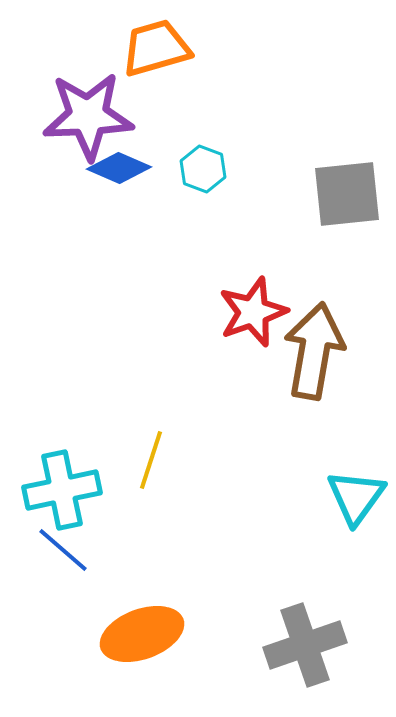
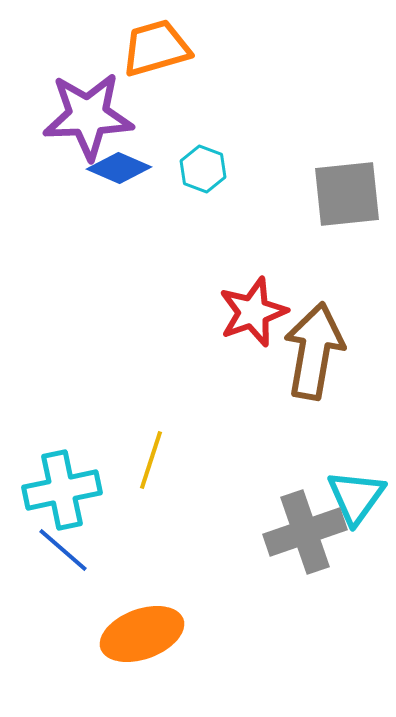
gray cross: moved 113 px up
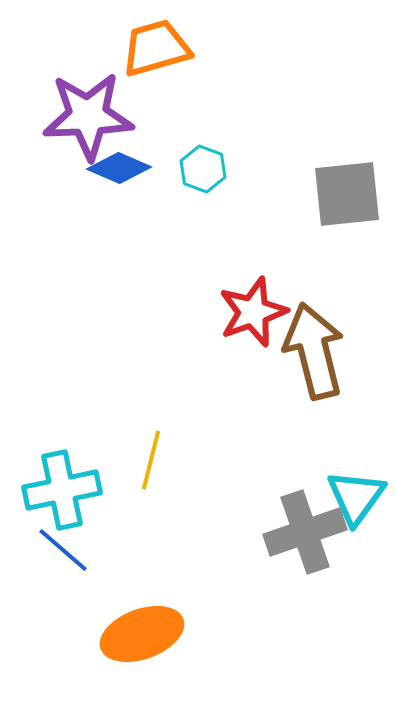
brown arrow: rotated 24 degrees counterclockwise
yellow line: rotated 4 degrees counterclockwise
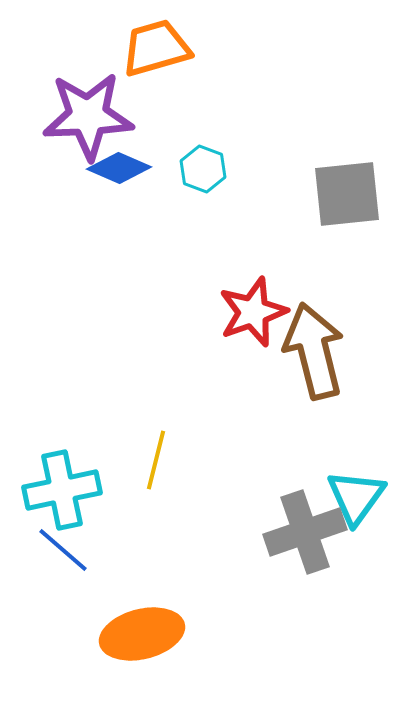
yellow line: moved 5 px right
orange ellipse: rotated 6 degrees clockwise
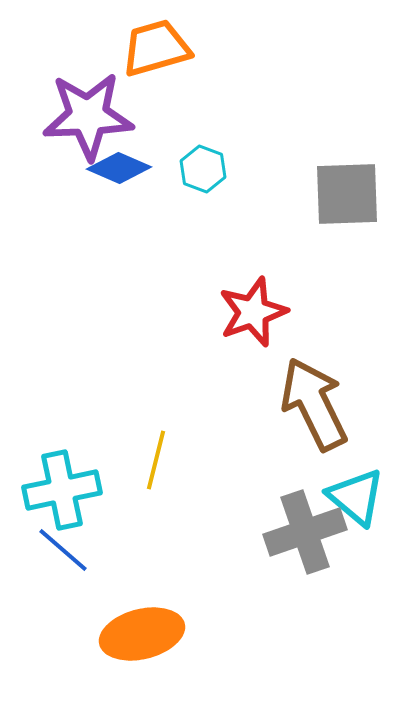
gray square: rotated 4 degrees clockwise
brown arrow: moved 53 px down; rotated 12 degrees counterclockwise
cyan triangle: rotated 26 degrees counterclockwise
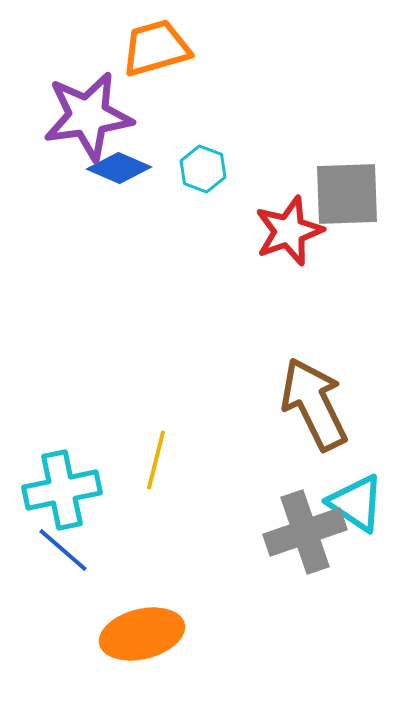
purple star: rotated 6 degrees counterclockwise
red star: moved 36 px right, 81 px up
cyan triangle: moved 6 px down; rotated 6 degrees counterclockwise
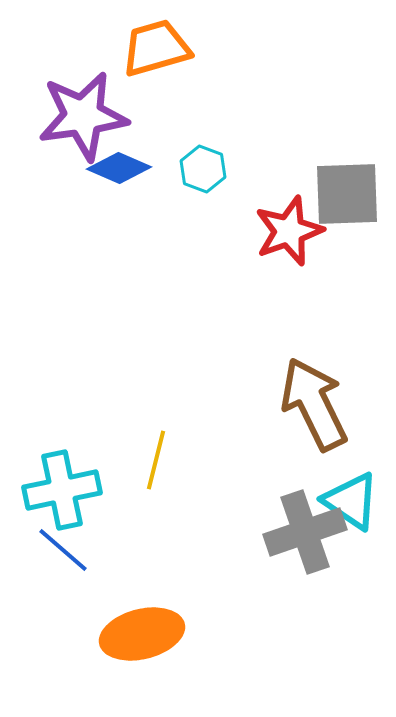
purple star: moved 5 px left
cyan triangle: moved 5 px left, 2 px up
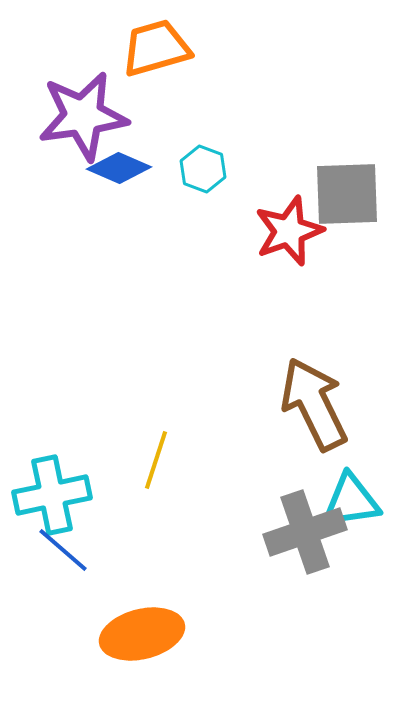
yellow line: rotated 4 degrees clockwise
cyan cross: moved 10 px left, 5 px down
cyan triangle: rotated 42 degrees counterclockwise
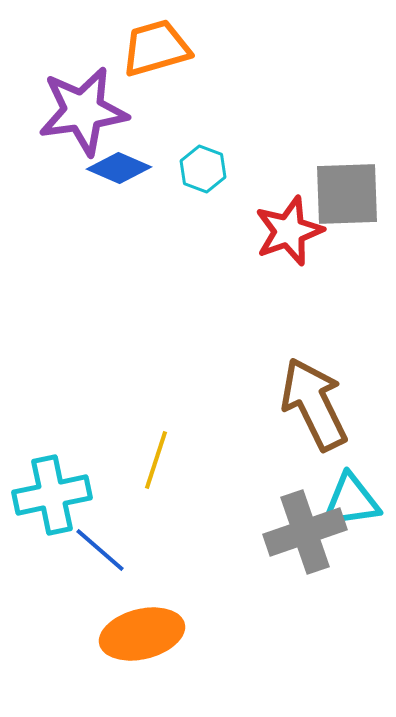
purple star: moved 5 px up
blue line: moved 37 px right
